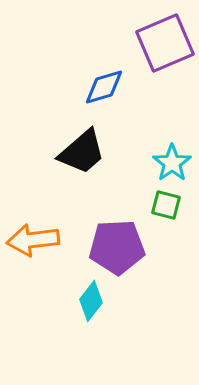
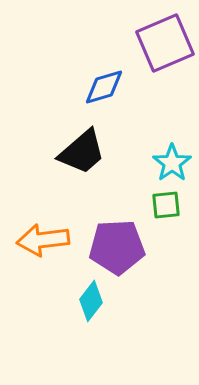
green square: rotated 20 degrees counterclockwise
orange arrow: moved 10 px right
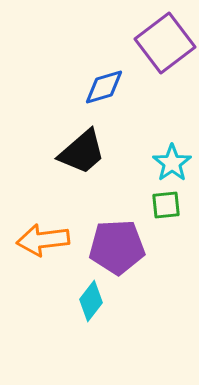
purple square: rotated 14 degrees counterclockwise
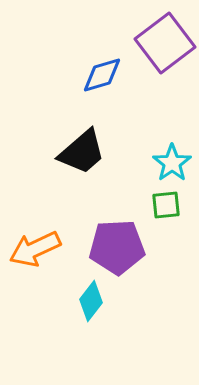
blue diamond: moved 2 px left, 12 px up
orange arrow: moved 8 px left, 9 px down; rotated 18 degrees counterclockwise
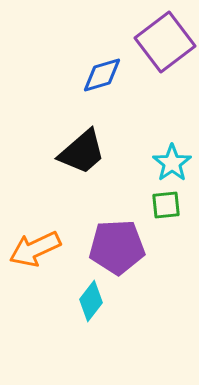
purple square: moved 1 px up
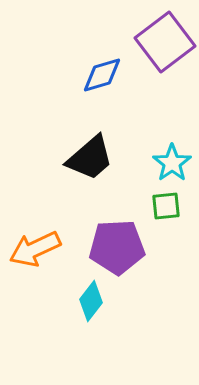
black trapezoid: moved 8 px right, 6 px down
green square: moved 1 px down
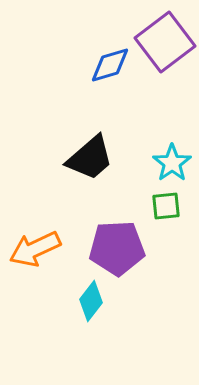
blue diamond: moved 8 px right, 10 px up
purple pentagon: moved 1 px down
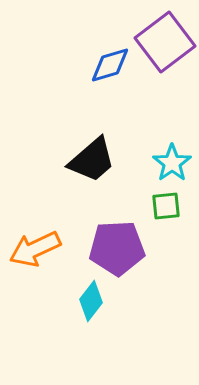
black trapezoid: moved 2 px right, 2 px down
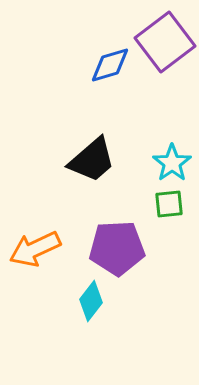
green square: moved 3 px right, 2 px up
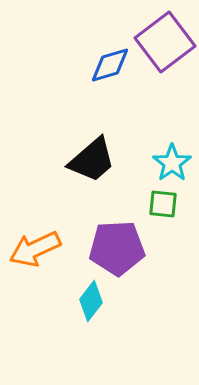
green square: moved 6 px left; rotated 12 degrees clockwise
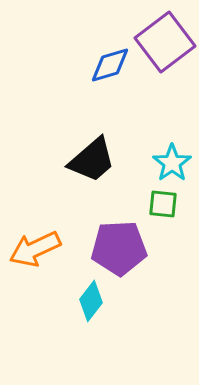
purple pentagon: moved 2 px right
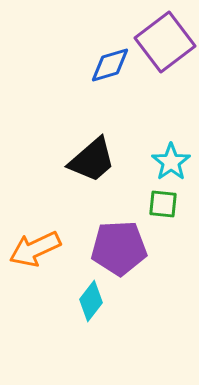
cyan star: moved 1 px left, 1 px up
